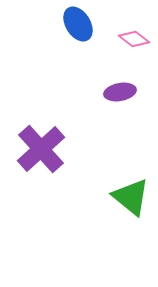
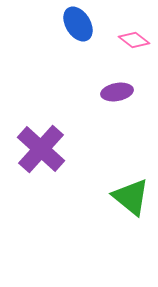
pink diamond: moved 1 px down
purple ellipse: moved 3 px left
purple cross: rotated 6 degrees counterclockwise
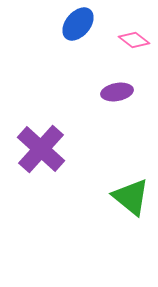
blue ellipse: rotated 72 degrees clockwise
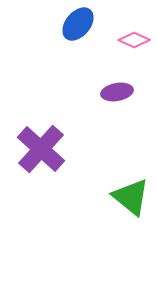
pink diamond: rotated 12 degrees counterclockwise
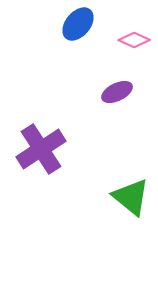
purple ellipse: rotated 16 degrees counterclockwise
purple cross: rotated 15 degrees clockwise
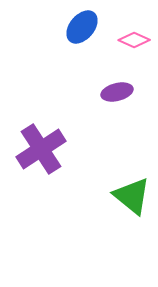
blue ellipse: moved 4 px right, 3 px down
purple ellipse: rotated 12 degrees clockwise
green triangle: moved 1 px right, 1 px up
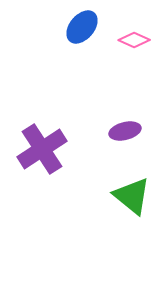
purple ellipse: moved 8 px right, 39 px down
purple cross: moved 1 px right
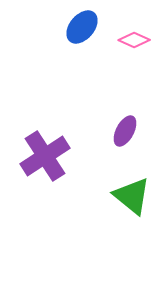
purple ellipse: rotated 48 degrees counterclockwise
purple cross: moved 3 px right, 7 px down
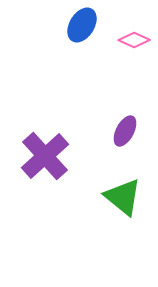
blue ellipse: moved 2 px up; rotated 8 degrees counterclockwise
purple cross: rotated 9 degrees counterclockwise
green triangle: moved 9 px left, 1 px down
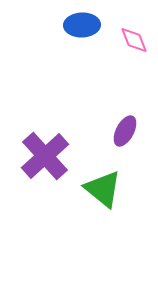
blue ellipse: rotated 56 degrees clockwise
pink diamond: rotated 44 degrees clockwise
green triangle: moved 20 px left, 8 px up
